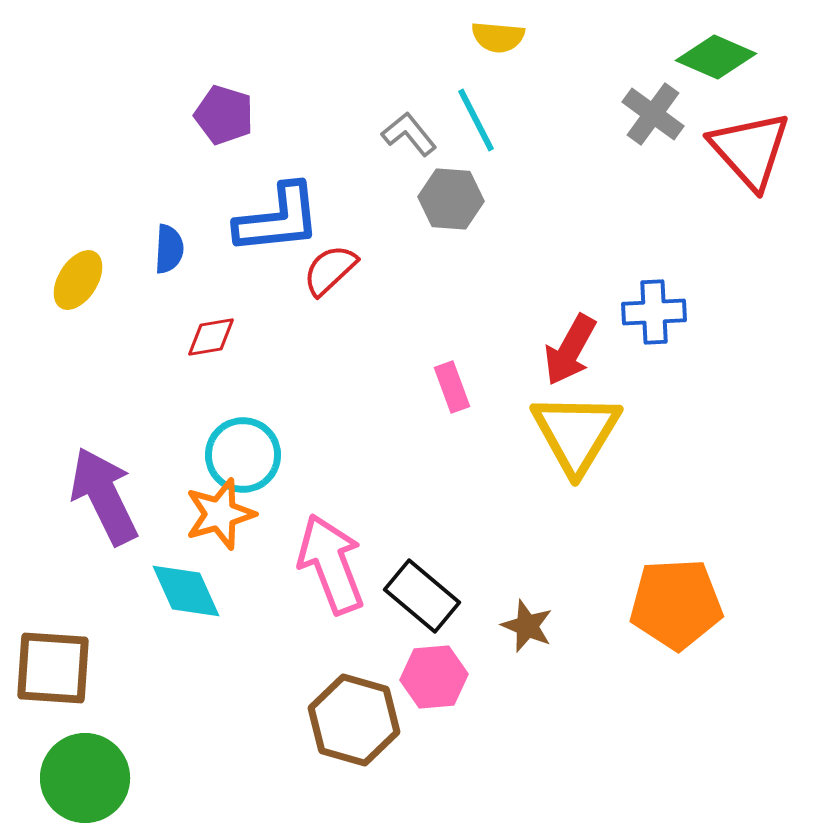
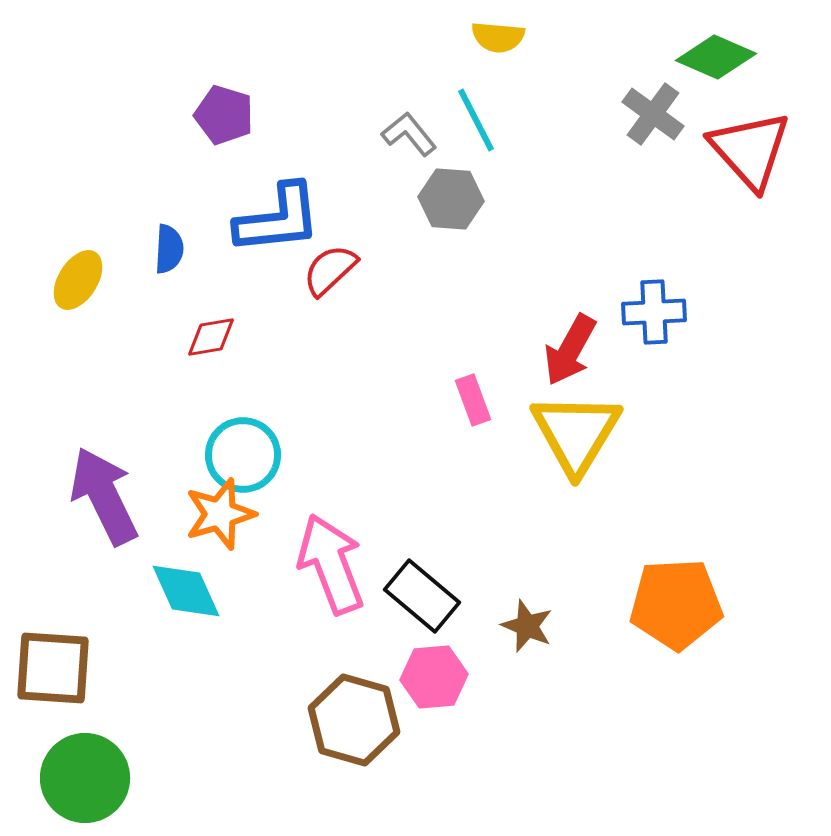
pink rectangle: moved 21 px right, 13 px down
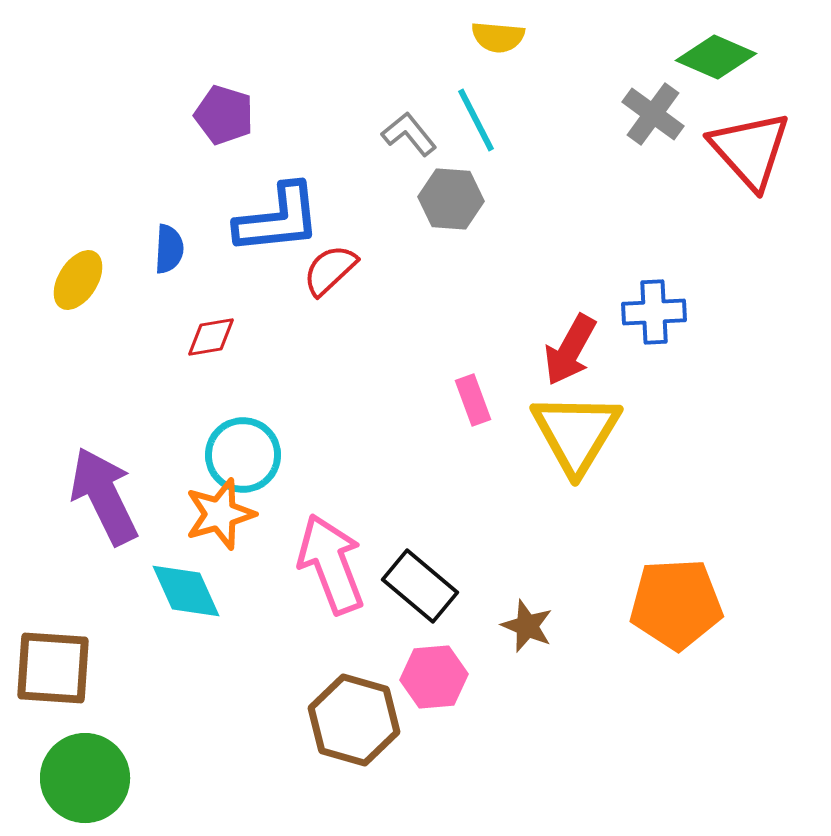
black rectangle: moved 2 px left, 10 px up
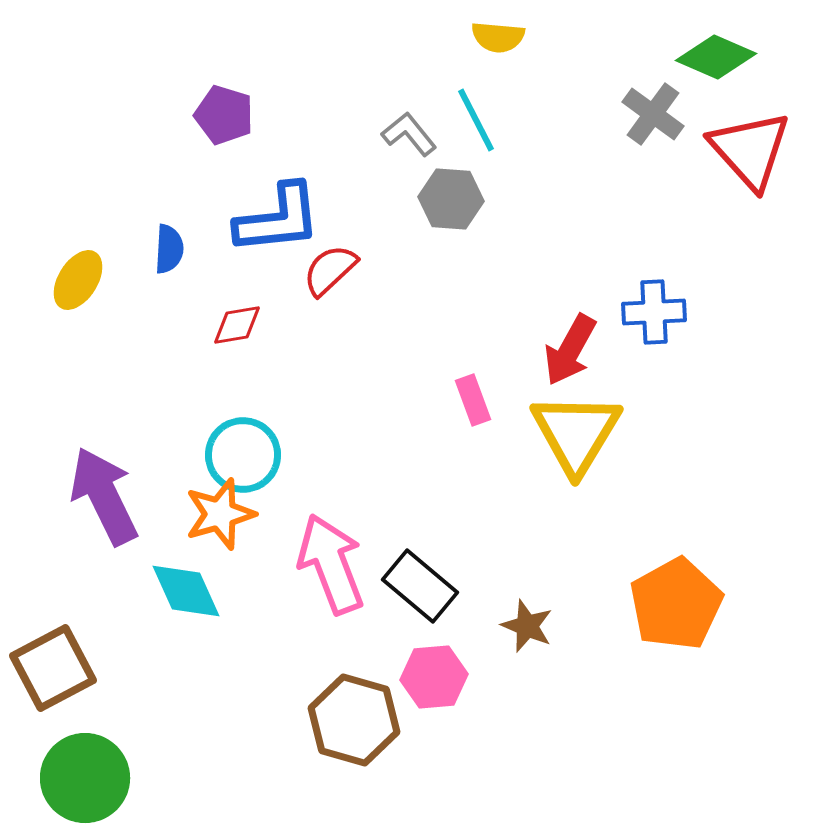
red diamond: moved 26 px right, 12 px up
orange pentagon: rotated 26 degrees counterclockwise
brown square: rotated 32 degrees counterclockwise
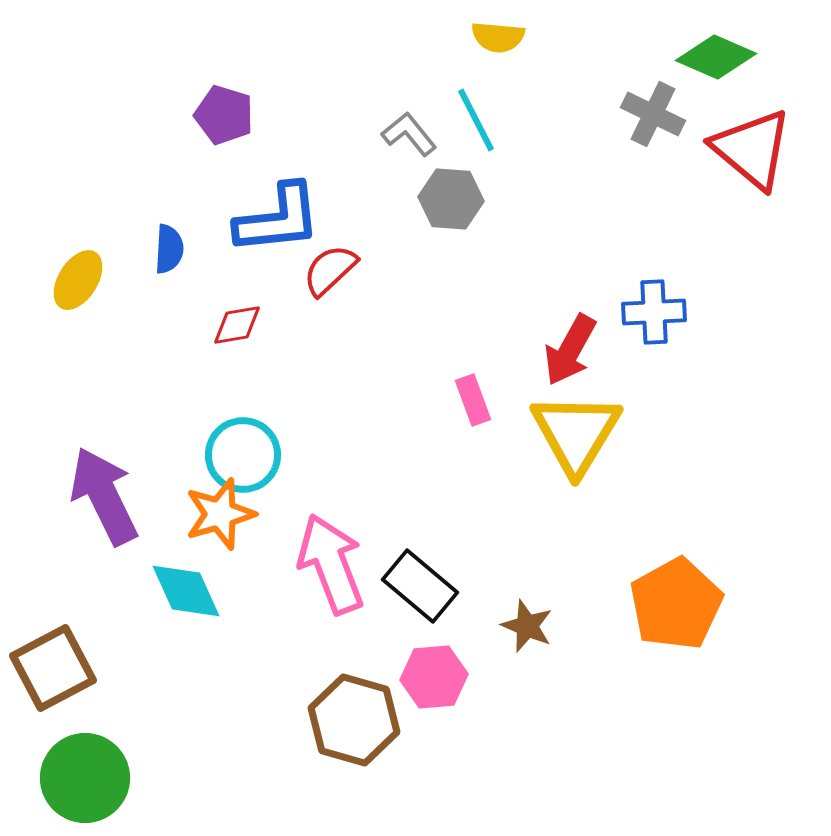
gray cross: rotated 10 degrees counterclockwise
red triangle: moved 2 px right, 1 px up; rotated 8 degrees counterclockwise
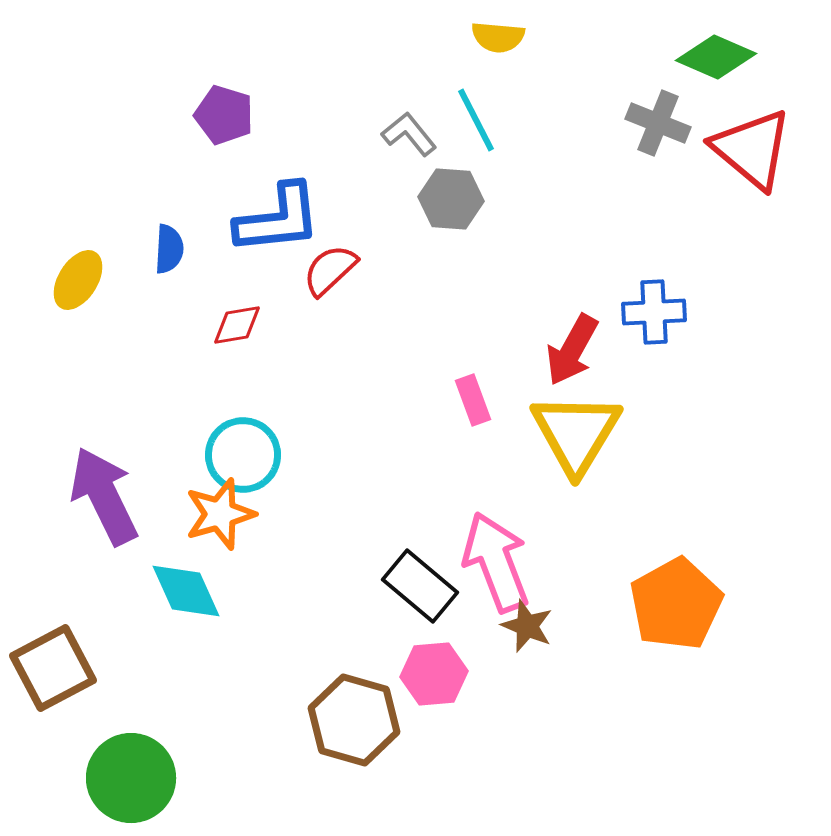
gray cross: moved 5 px right, 9 px down; rotated 4 degrees counterclockwise
red arrow: moved 2 px right
pink arrow: moved 165 px right, 2 px up
pink hexagon: moved 3 px up
green circle: moved 46 px right
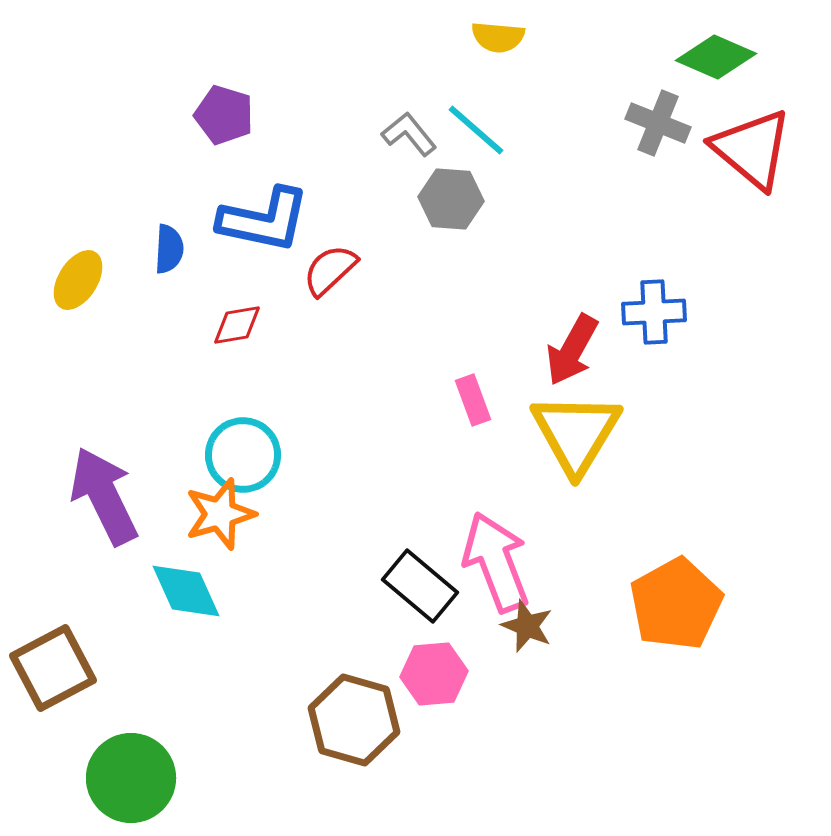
cyan line: moved 10 px down; rotated 22 degrees counterclockwise
blue L-shape: moved 14 px left, 1 px down; rotated 18 degrees clockwise
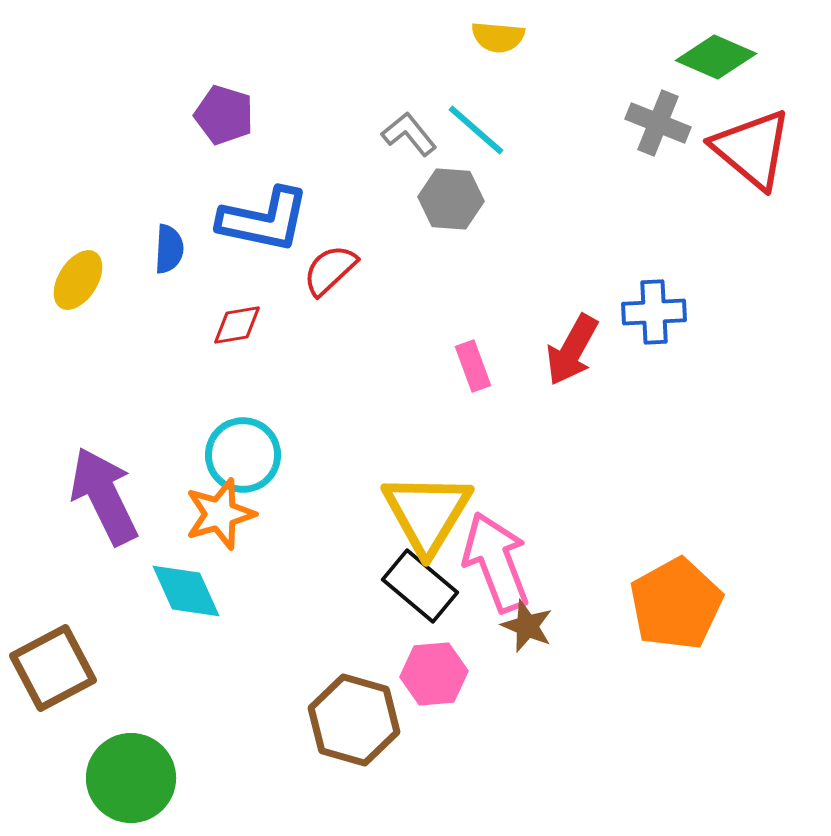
pink rectangle: moved 34 px up
yellow triangle: moved 149 px left, 80 px down
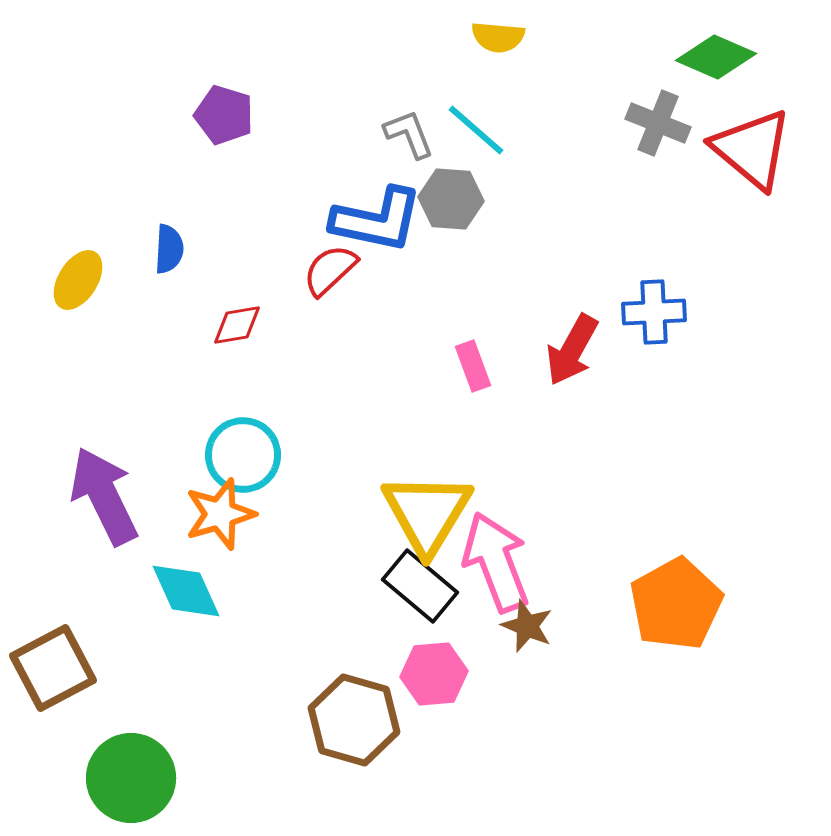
gray L-shape: rotated 18 degrees clockwise
blue L-shape: moved 113 px right
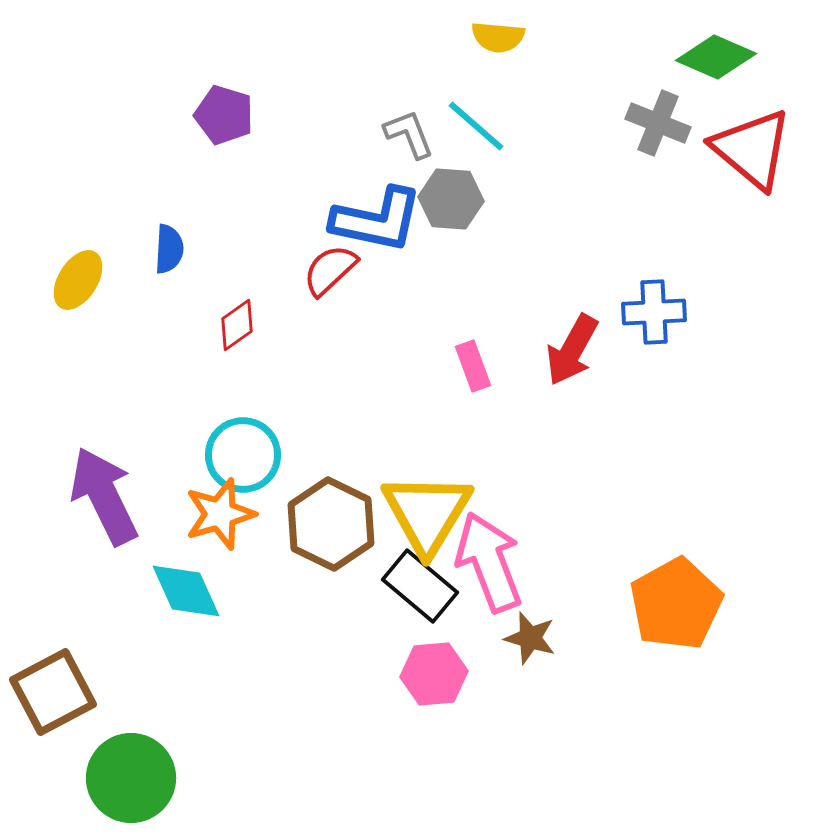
cyan line: moved 4 px up
red diamond: rotated 26 degrees counterclockwise
pink arrow: moved 7 px left
brown star: moved 3 px right, 12 px down; rotated 6 degrees counterclockwise
brown square: moved 24 px down
brown hexagon: moved 23 px left, 196 px up; rotated 10 degrees clockwise
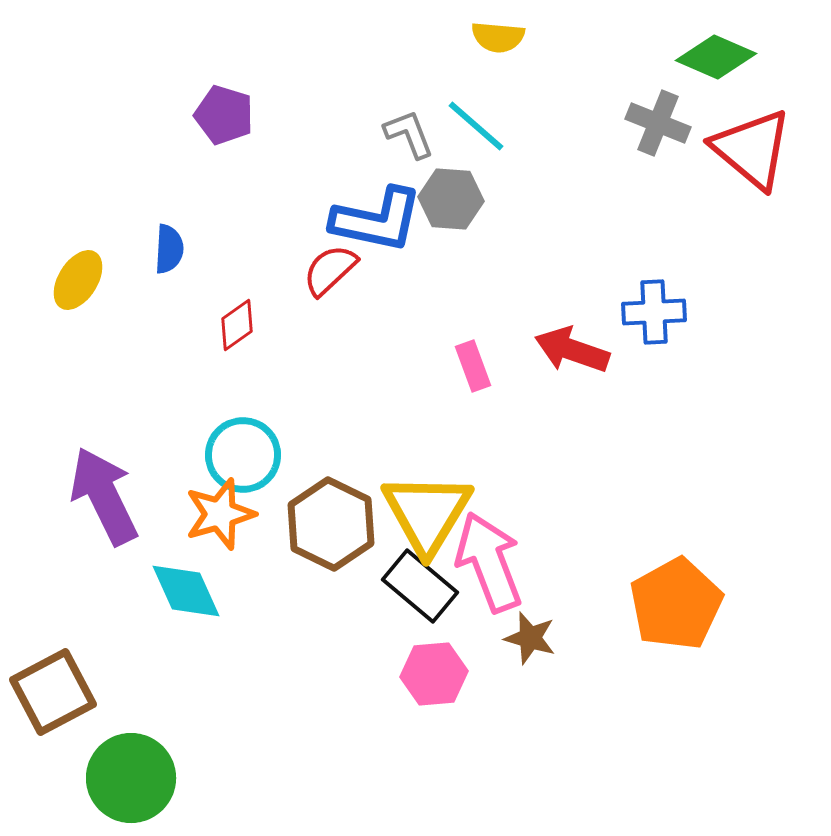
red arrow: rotated 80 degrees clockwise
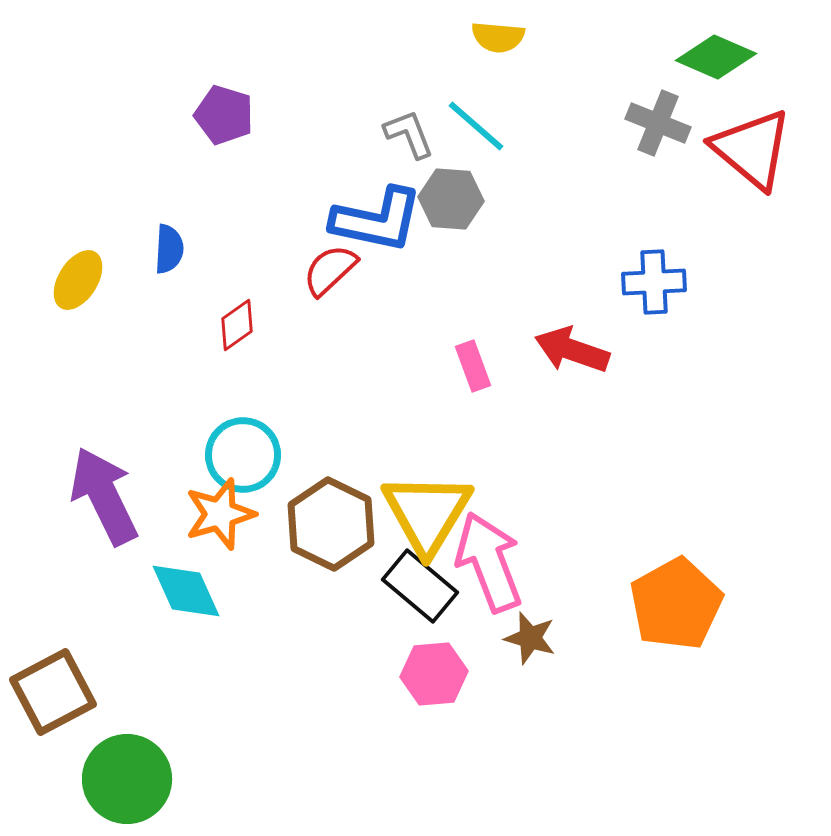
blue cross: moved 30 px up
green circle: moved 4 px left, 1 px down
